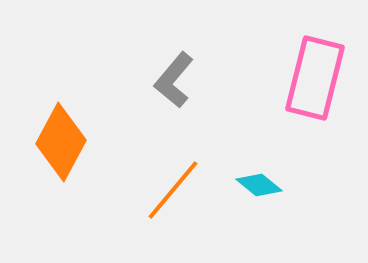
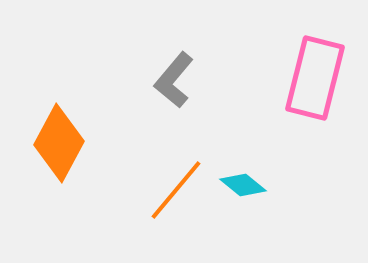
orange diamond: moved 2 px left, 1 px down
cyan diamond: moved 16 px left
orange line: moved 3 px right
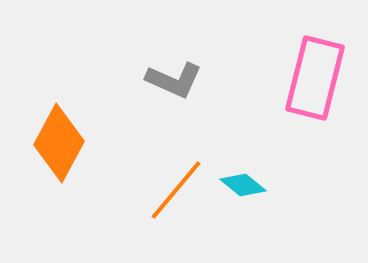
gray L-shape: rotated 106 degrees counterclockwise
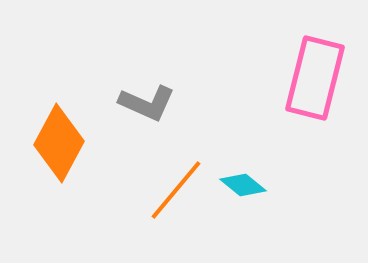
gray L-shape: moved 27 px left, 23 px down
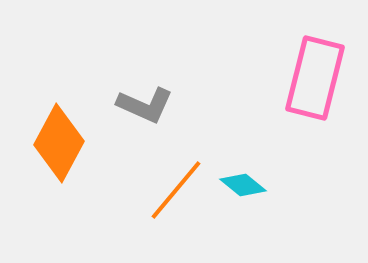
gray L-shape: moved 2 px left, 2 px down
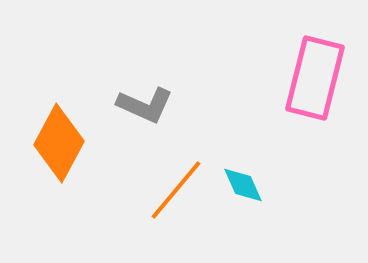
cyan diamond: rotated 27 degrees clockwise
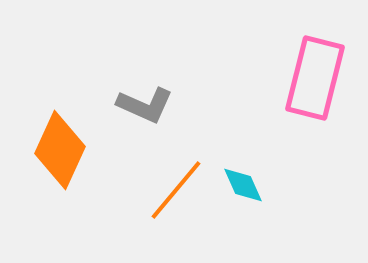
orange diamond: moved 1 px right, 7 px down; rotated 4 degrees counterclockwise
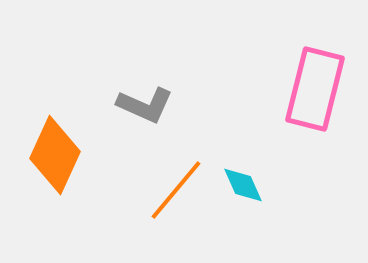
pink rectangle: moved 11 px down
orange diamond: moved 5 px left, 5 px down
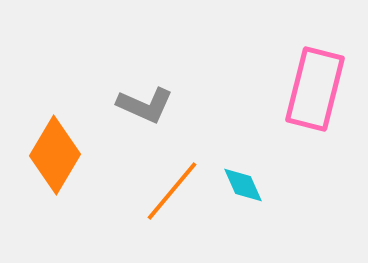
orange diamond: rotated 6 degrees clockwise
orange line: moved 4 px left, 1 px down
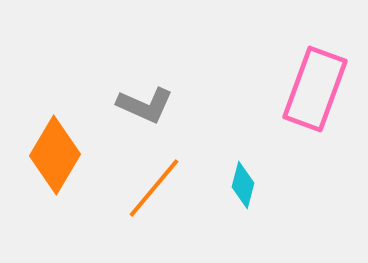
pink rectangle: rotated 6 degrees clockwise
cyan diamond: rotated 39 degrees clockwise
orange line: moved 18 px left, 3 px up
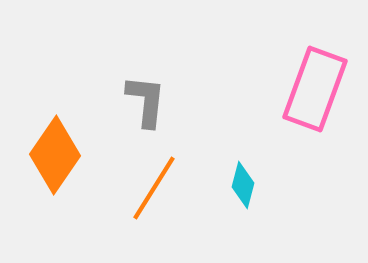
gray L-shape: moved 1 px right, 4 px up; rotated 108 degrees counterclockwise
orange diamond: rotated 4 degrees clockwise
orange line: rotated 8 degrees counterclockwise
